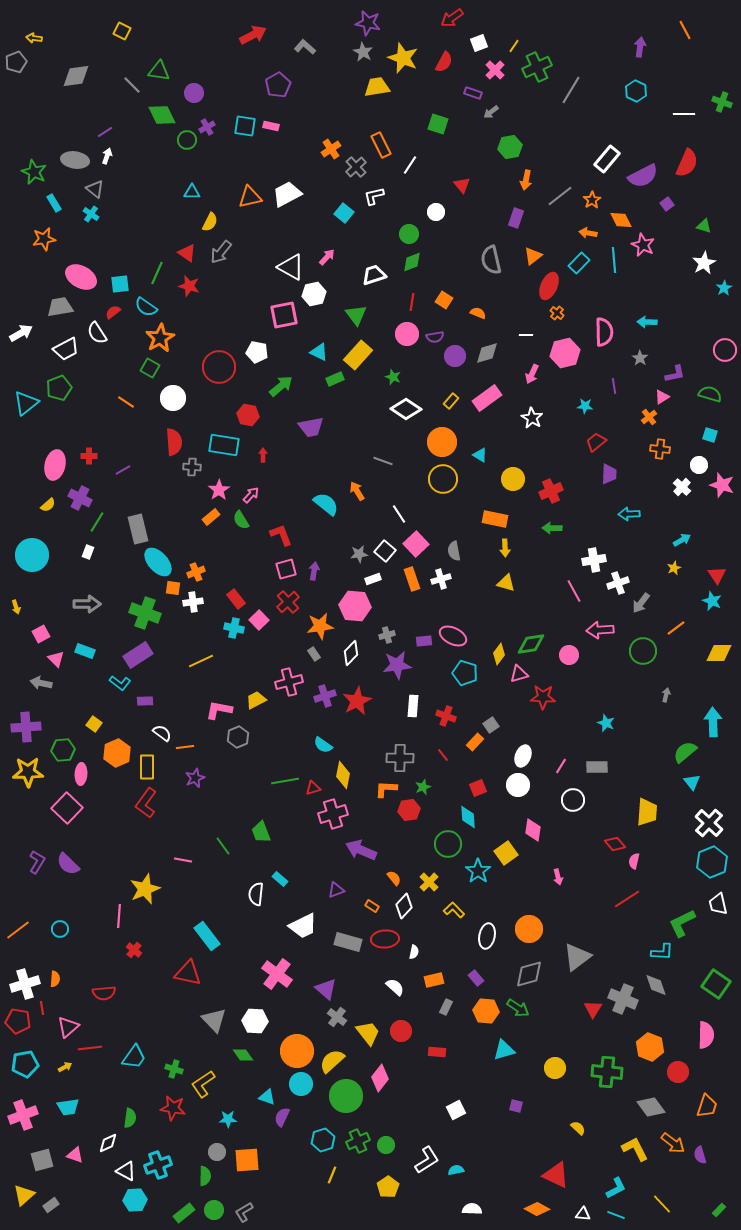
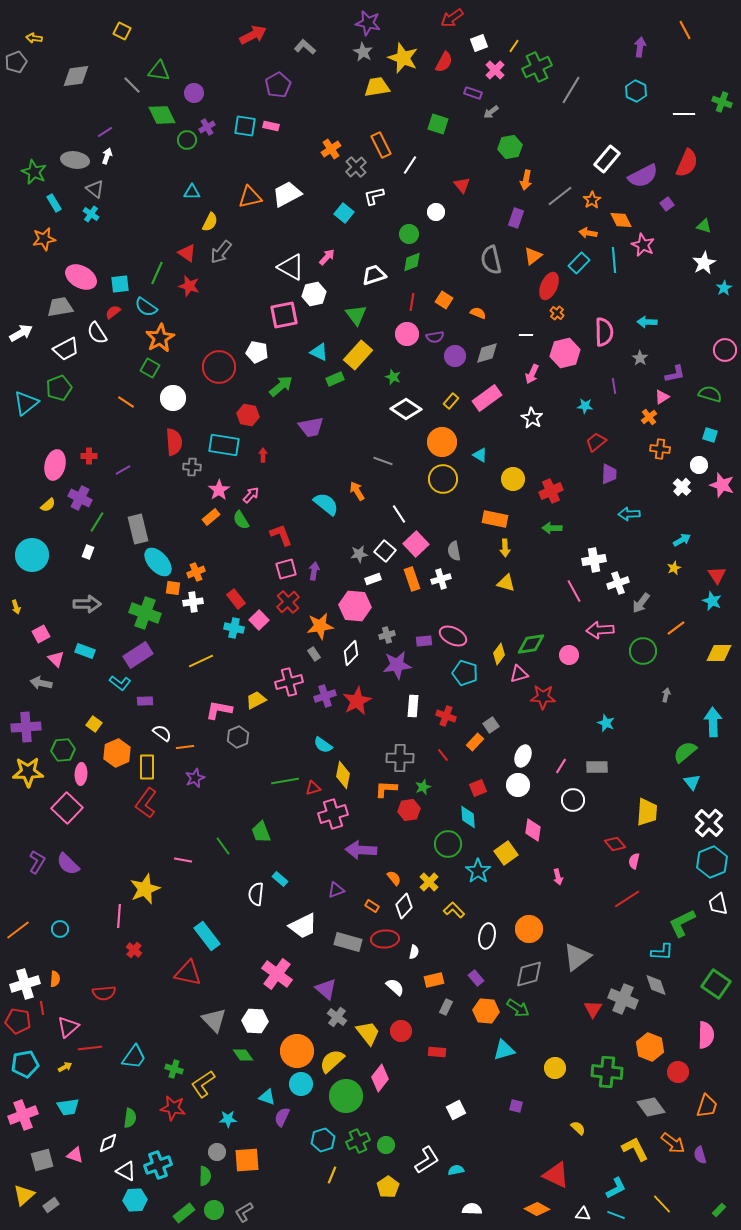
purple arrow at (361, 850): rotated 20 degrees counterclockwise
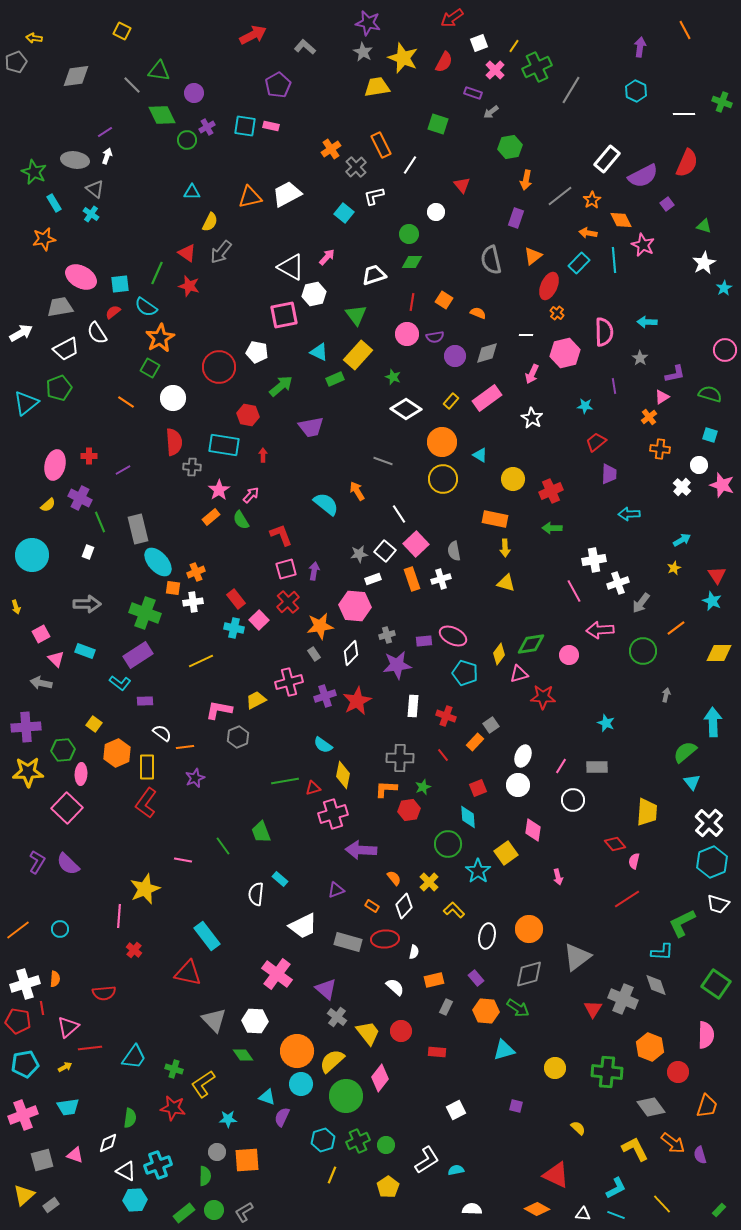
green diamond at (412, 262): rotated 20 degrees clockwise
green line at (97, 522): moved 3 px right; rotated 55 degrees counterclockwise
white trapezoid at (718, 904): rotated 60 degrees counterclockwise
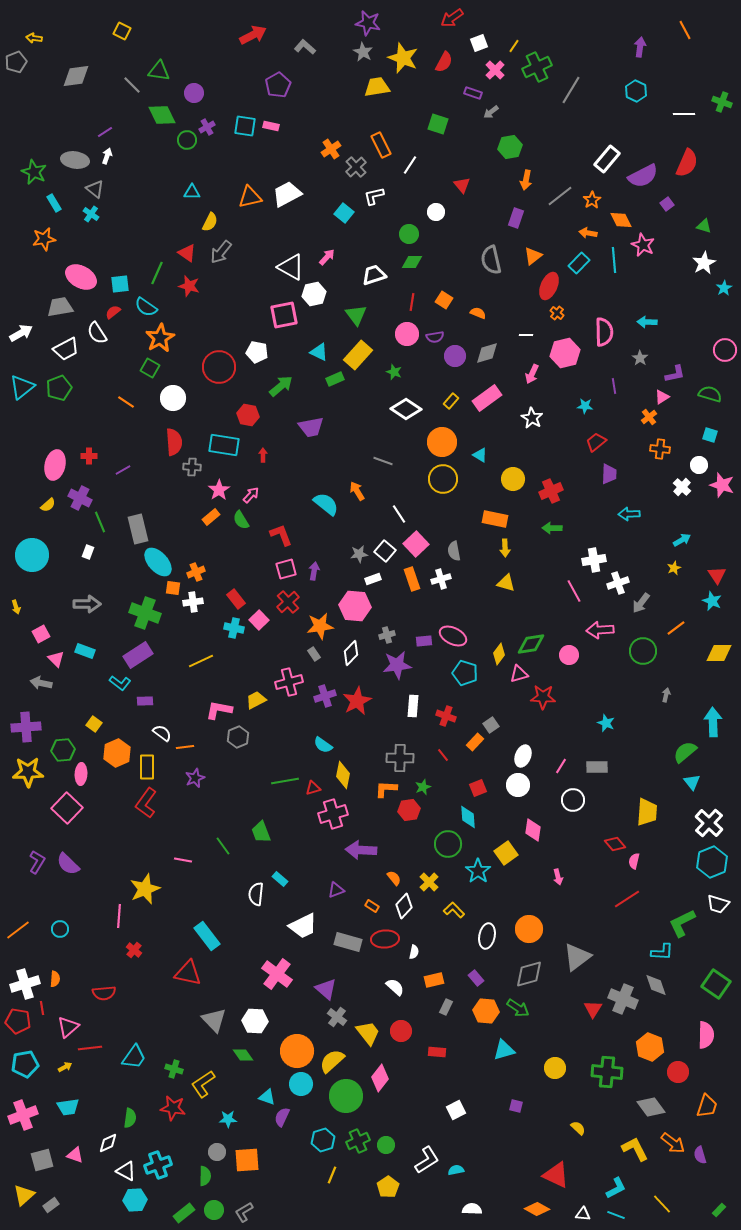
green star at (393, 377): moved 1 px right, 5 px up
cyan triangle at (26, 403): moved 4 px left, 16 px up
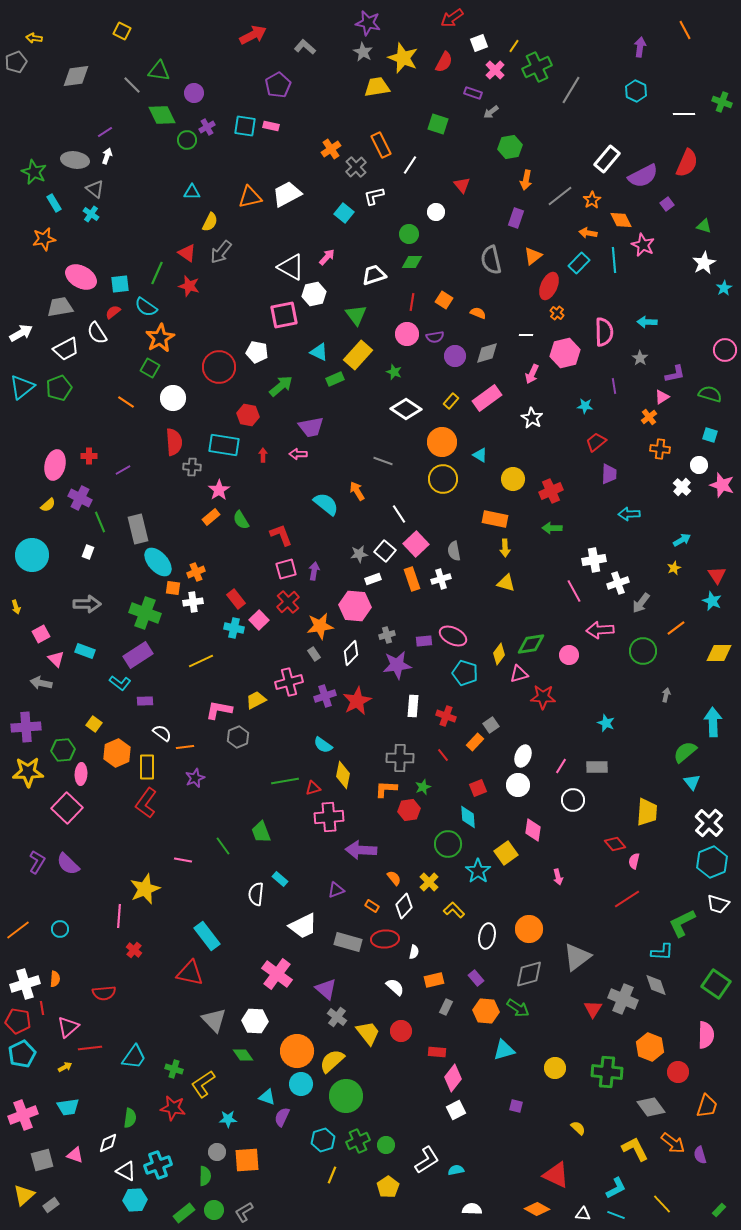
pink arrow at (251, 495): moved 47 px right, 41 px up; rotated 132 degrees counterclockwise
pink cross at (333, 814): moved 4 px left, 3 px down; rotated 12 degrees clockwise
red triangle at (188, 973): moved 2 px right
cyan pentagon at (25, 1064): moved 3 px left, 10 px up; rotated 16 degrees counterclockwise
pink diamond at (380, 1078): moved 73 px right
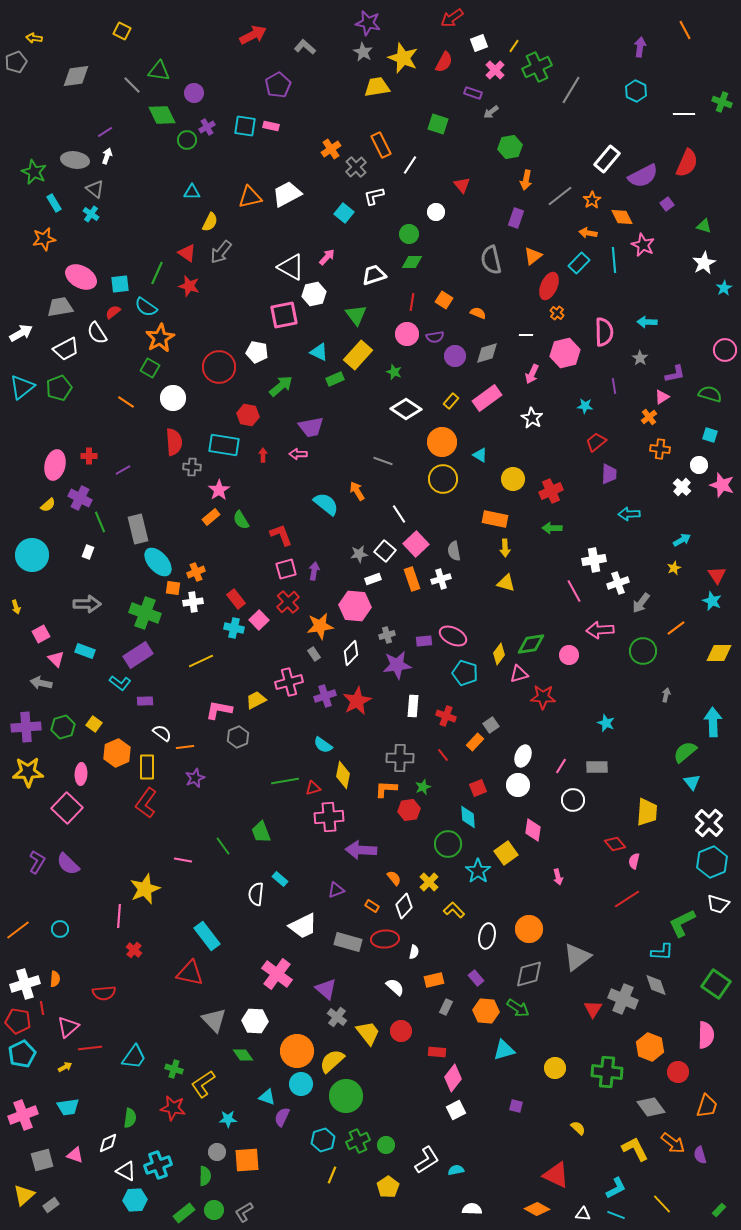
orange diamond at (621, 220): moved 1 px right, 3 px up
green hexagon at (63, 750): moved 23 px up; rotated 10 degrees counterclockwise
